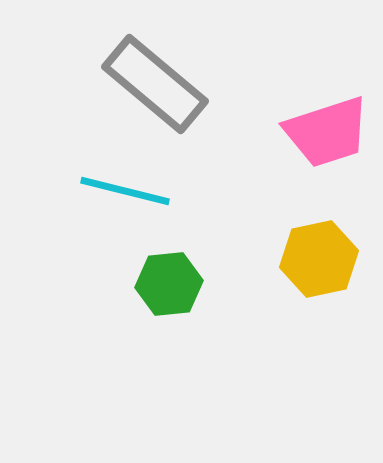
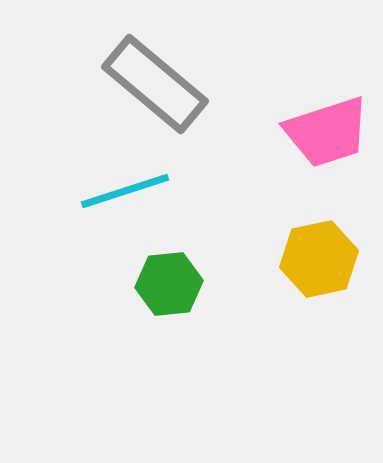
cyan line: rotated 32 degrees counterclockwise
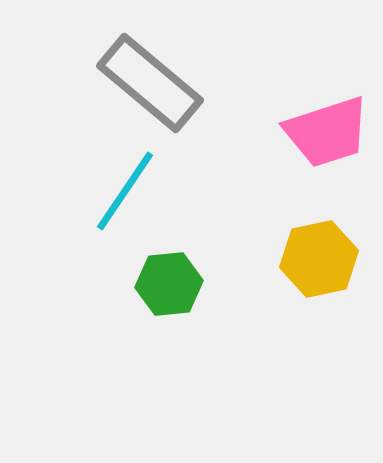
gray rectangle: moved 5 px left, 1 px up
cyan line: rotated 38 degrees counterclockwise
